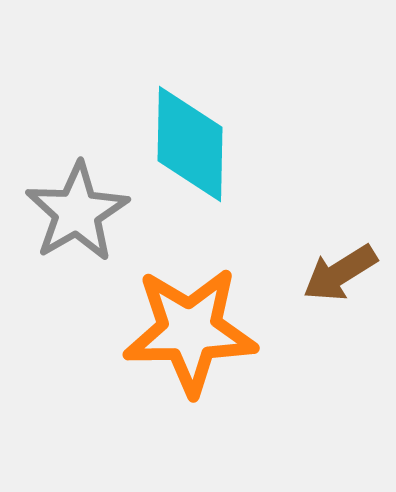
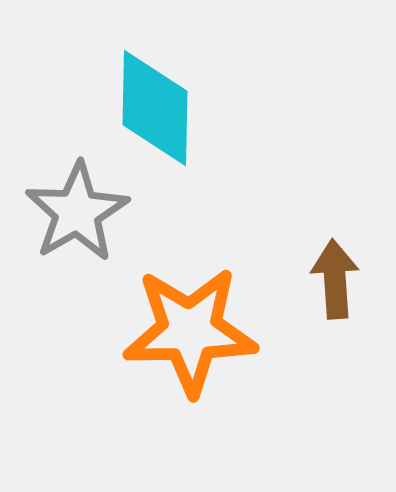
cyan diamond: moved 35 px left, 36 px up
brown arrow: moved 5 px left, 6 px down; rotated 118 degrees clockwise
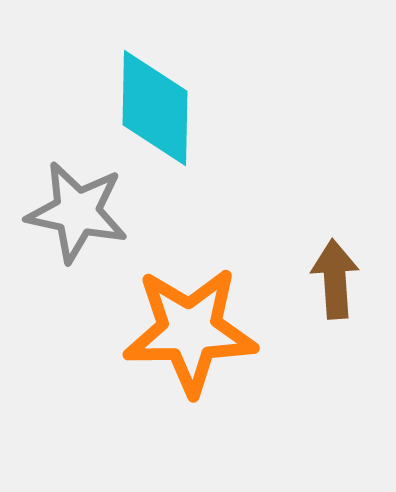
gray star: rotated 30 degrees counterclockwise
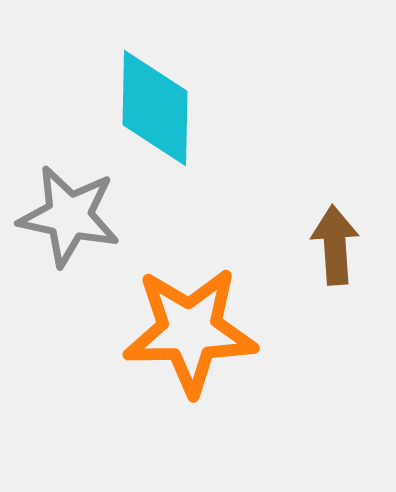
gray star: moved 8 px left, 4 px down
brown arrow: moved 34 px up
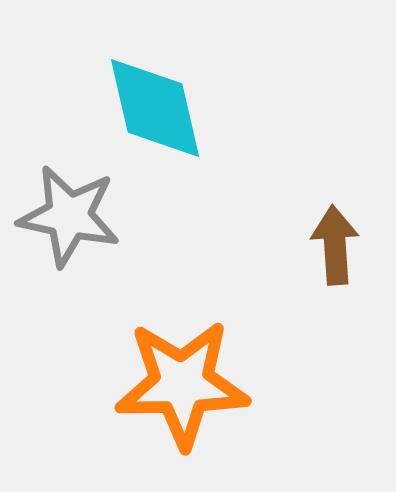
cyan diamond: rotated 14 degrees counterclockwise
orange star: moved 8 px left, 53 px down
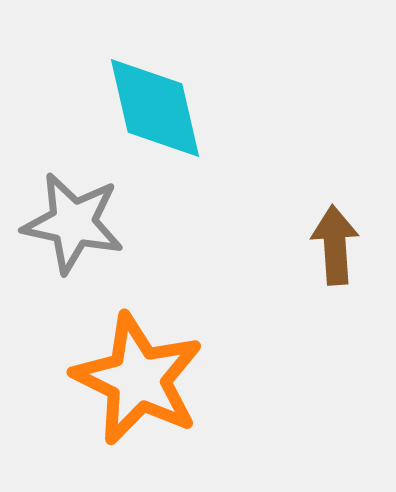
gray star: moved 4 px right, 7 px down
orange star: moved 44 px left, 5 px up; rotated 27 degrees clockwise
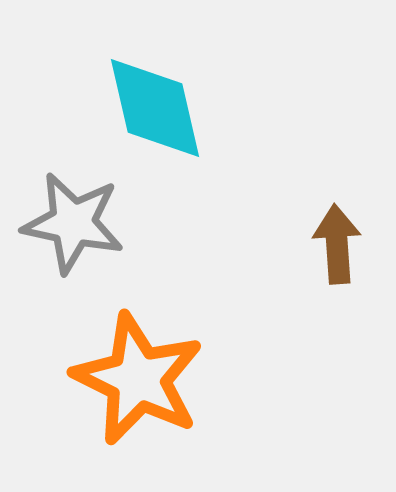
brown arrow: moved 2 px right, 1 px up
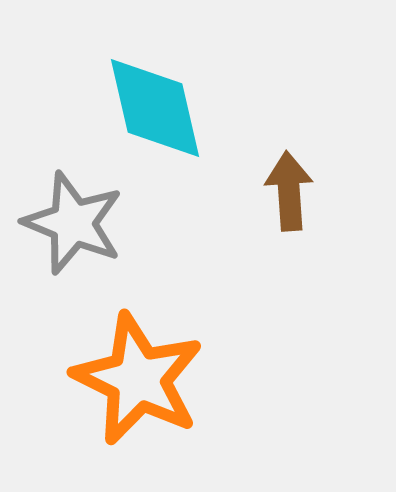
gray star: rotated 10 degrees clockwise
brown arrow: moved 48 px left, 53 px up
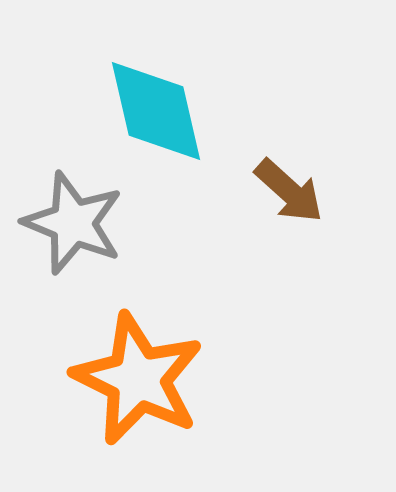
cyan diamond: moved 1 px right, 3 px down
brown arrow: rotated 136 degrees clockwise
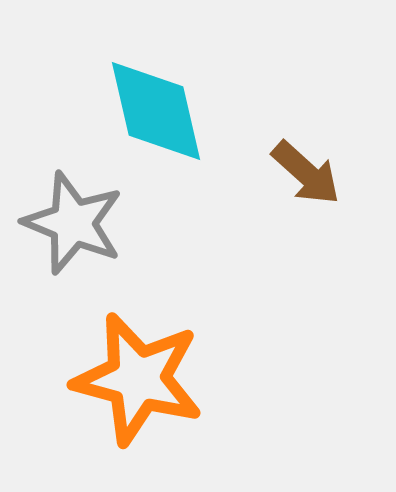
brown arrow: moved 17 px right, 18 px up
orange star: rotated 11 degrees counterclockwise
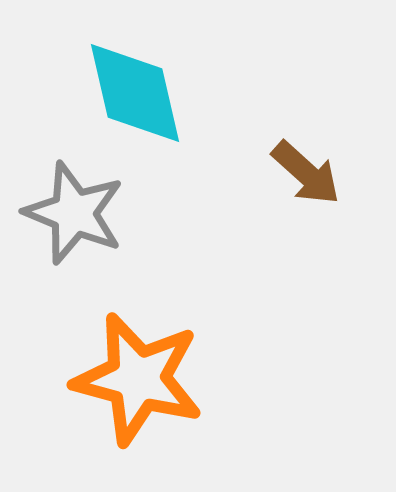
cyan diamond: moved 21 px left, 18 px up
gray star: moved 1 px right, 10 px up
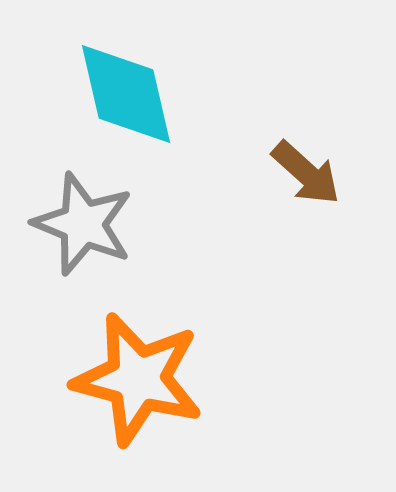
cyan diamond: moved 9 px left, 1 px down
gray star: moved 9 px right, 11 px down
